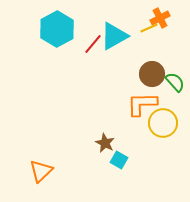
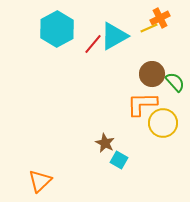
orange triangle: moved 1 px left, 10 px down
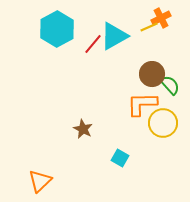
orange cross: moved 1 px right
yellow line: moved 1 px up
green semicircle: moved 5 px left, 3 px down
brown star: moved 22 px left, 14 px up
cyan square: moved 1 px right, 2 px up
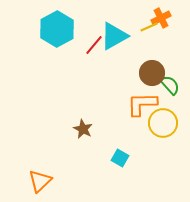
red line: moved 1 px right, 1 px down
brown circle: moved 1 px up
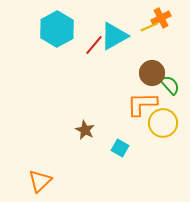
brown star: moved 2 px right, 1 px down
cyan square: moved 10 px up
